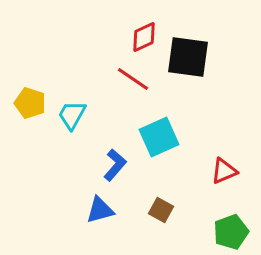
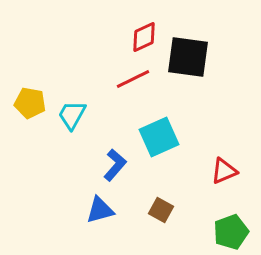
red line: rotated 60 degrees counterclockwise
yellow pentagon: rotated 8 degrees counterclockwise
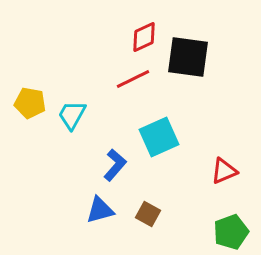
brown square: moved 13 px left, 4 px down
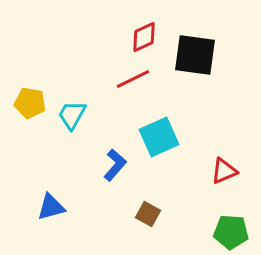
black square: moved 7 px right, 2 px up
blue triangle: moved 49 px left, 3 px up
green pentagon: rotated 24 degrees clockwise
